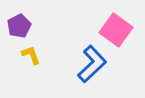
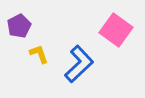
yellow L-shape: moved 8 px right, 1 px up
blue L-shape: moved 13 px left
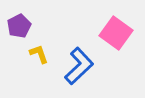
pink square: moved 3 px down
blue L-shape: moved 2 px down
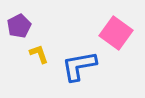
blue L-shape: rotated 147 degrees counterclockwise
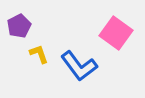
blue L-shape: rotated 117 degrees counterclockwise
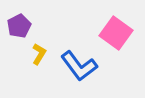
yellow L-shape: rotated 50 degrees clockwise
